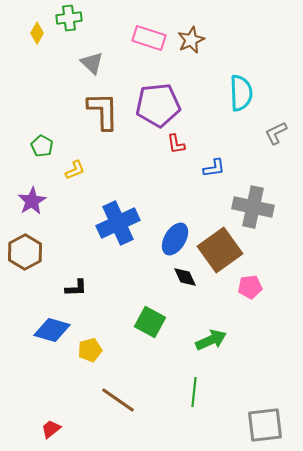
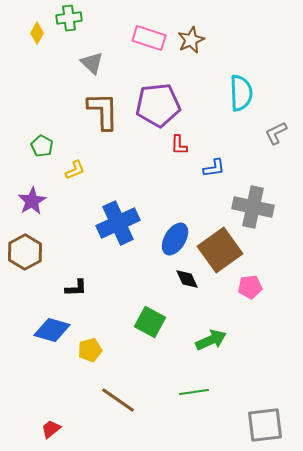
red L-shape: moved 3 px right, 1 px down; rotated 10 degrees clockwise
black diamond: moved 2 px right, 2 px down
green line: rotated 76 degrees clockwise
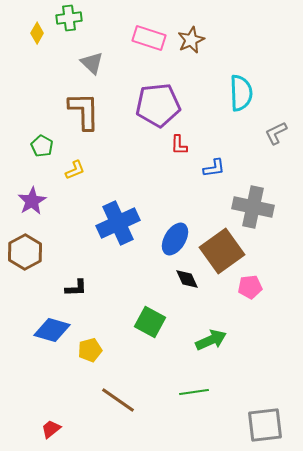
brown L-shape: moved 19 px left
brown square: moved 2 px right, 1 px down
